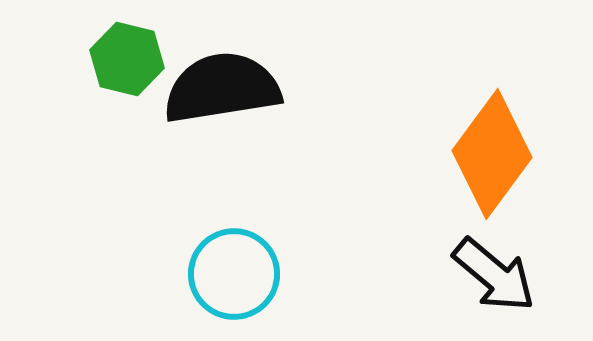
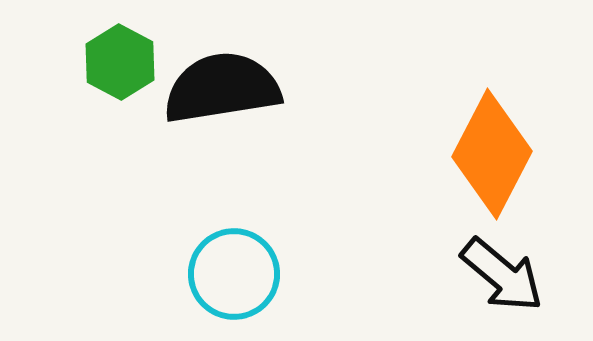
green hexagon: moved 7 px left, 3 px down; rotated 14 degrees clockwise
orange diamond: rotated 9 degrees counterclockwise
black arrow: moved 8 px right
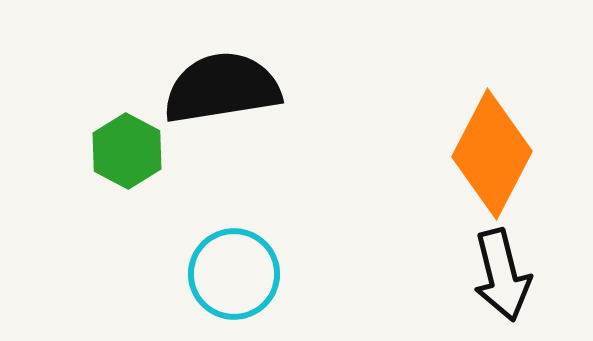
green hexagon: moved 7 px right, 89 px down
black arrow: rotated 36 degrees clockwise
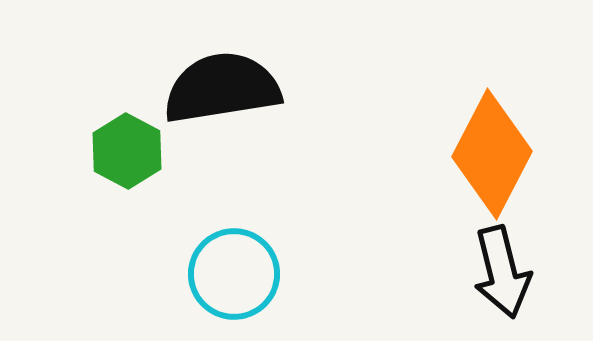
black arrow: moved 3 px up
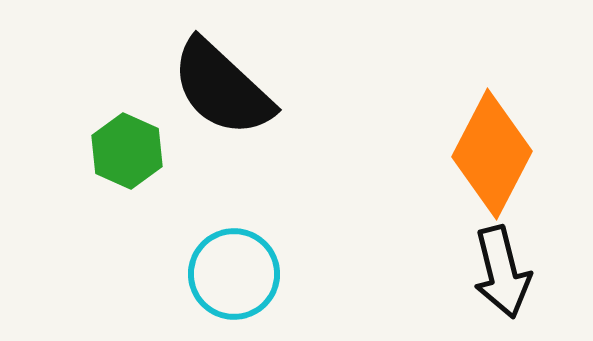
black semicircle: rotated 128 degrees counterclockwise
green hexagon: rotated 4 degrees counterclockwise
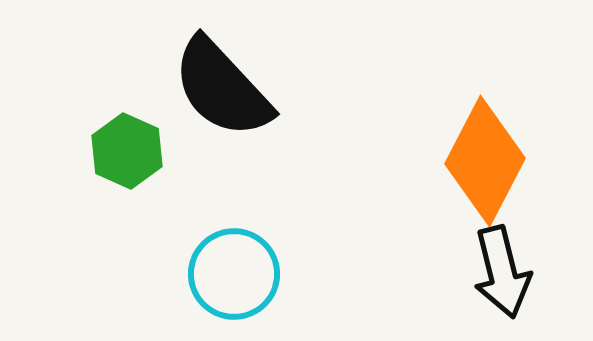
black semicircle: rotated 4 degrees clockwise
orange diamond: moved 7 px left, 7 px down
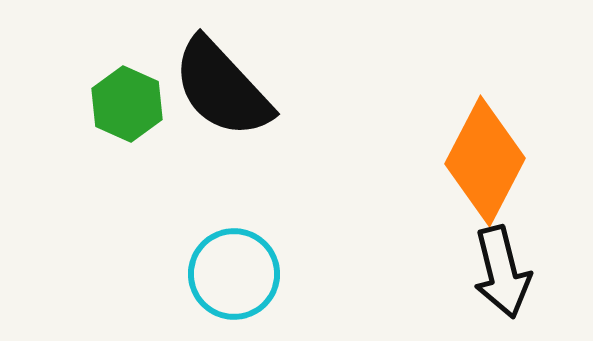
green hexagon: moved 47 px up
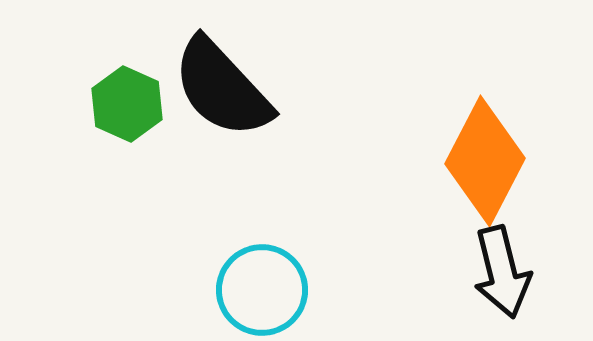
cyan circle: moved 28 px right, 16 px down
